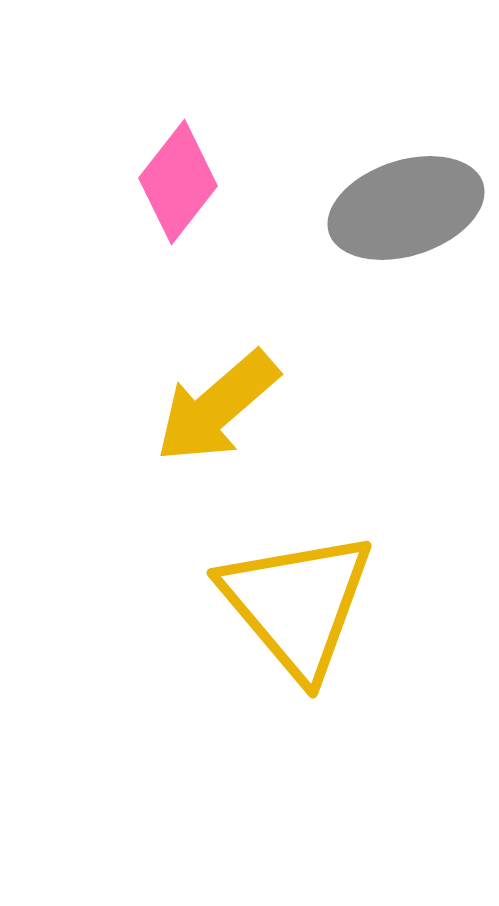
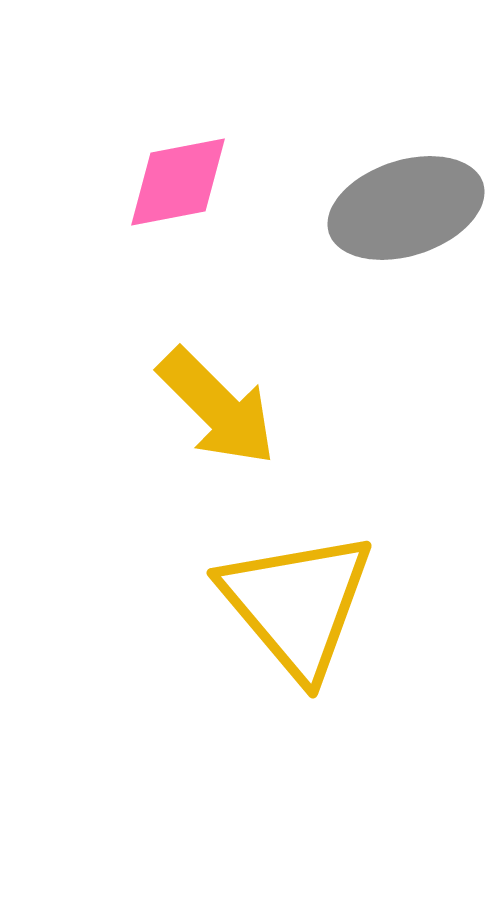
pink diamond: rotated 41 degrees clockwise
yellow arrow: rotated 94 degrees counterclockwise
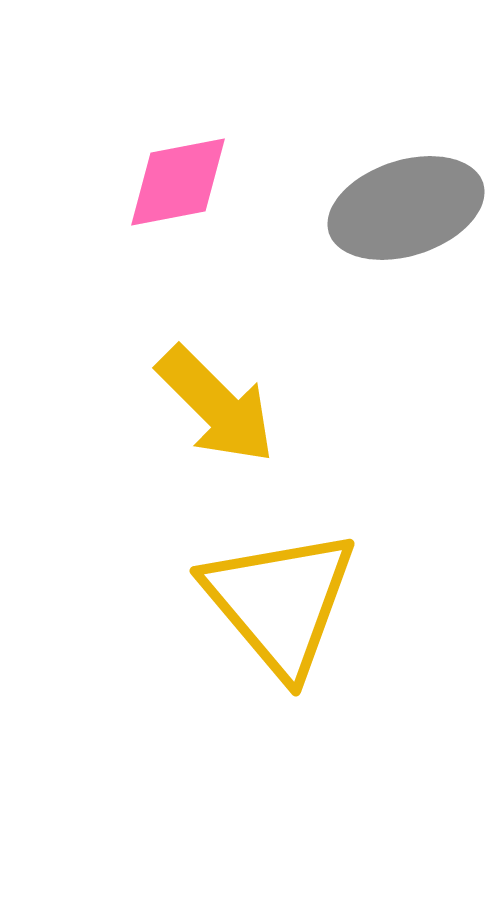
yellow arrow: moved 1 px left, 2 px up
yellow triangle: moved 17 px left, 2 px up
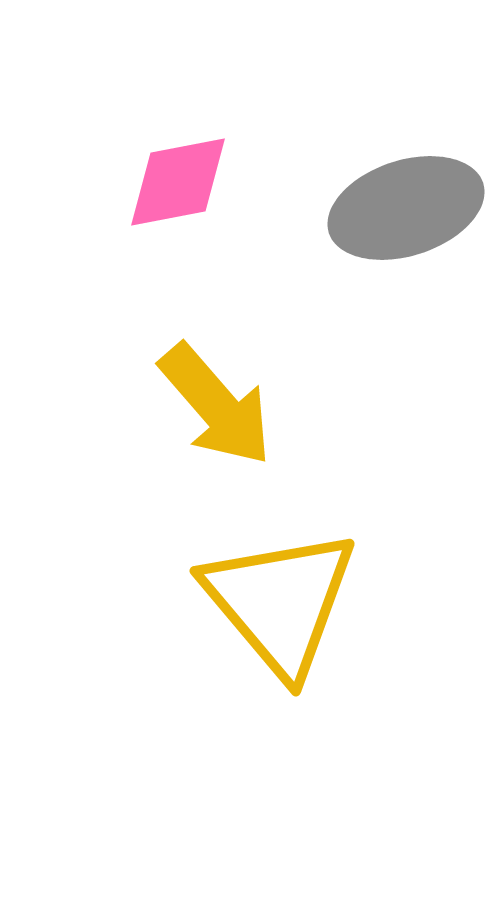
yellow arrow: rotated 4 degrees clockwise
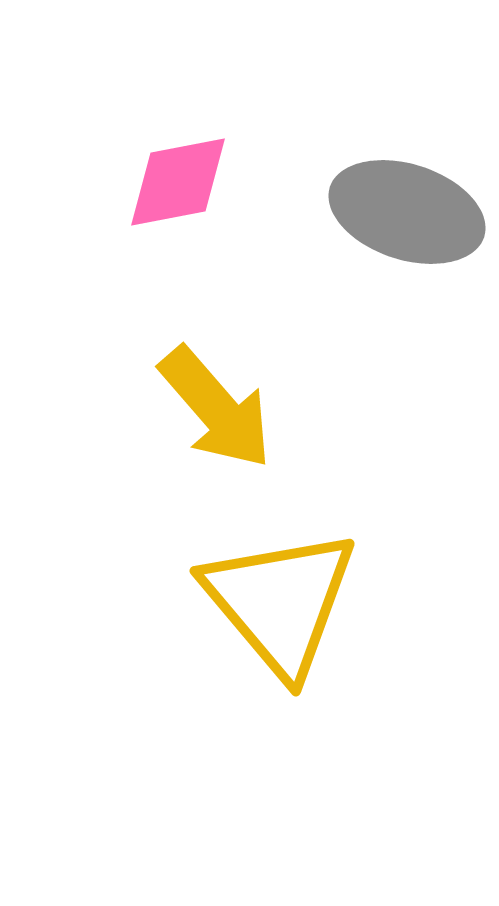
gray ellipse: moved 1 px right, 4 px down; rotated 36 degrees clockwise
yellow arrow: moved 3 px down
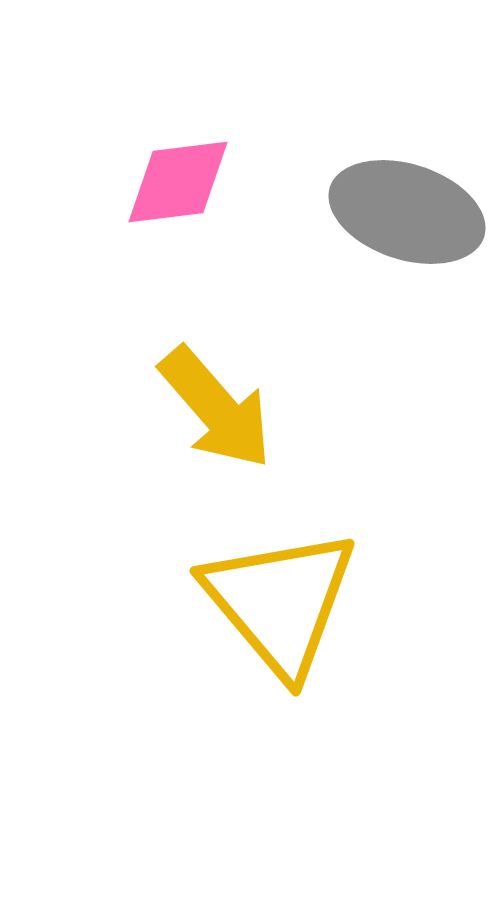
pink diamond: rotated 4 degrees clockwise
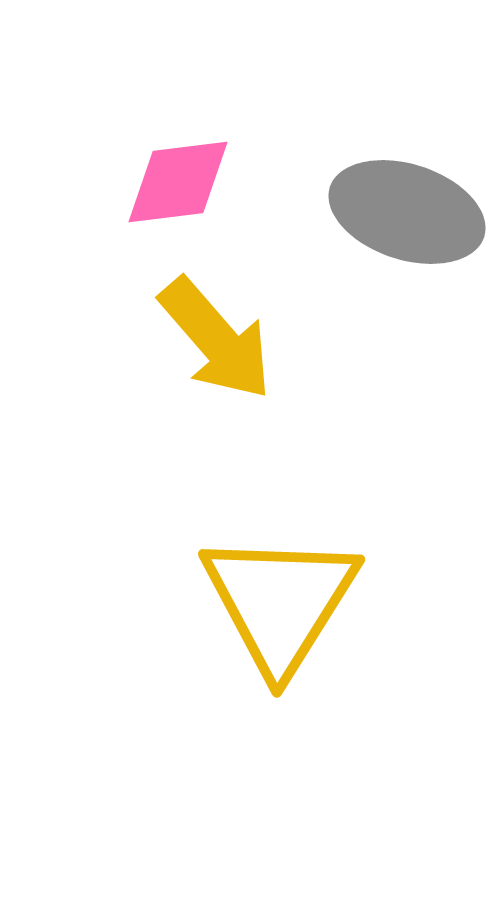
yellow arrow: moved 69 px up
yellow triangle: rotated 12 degrees clockwise
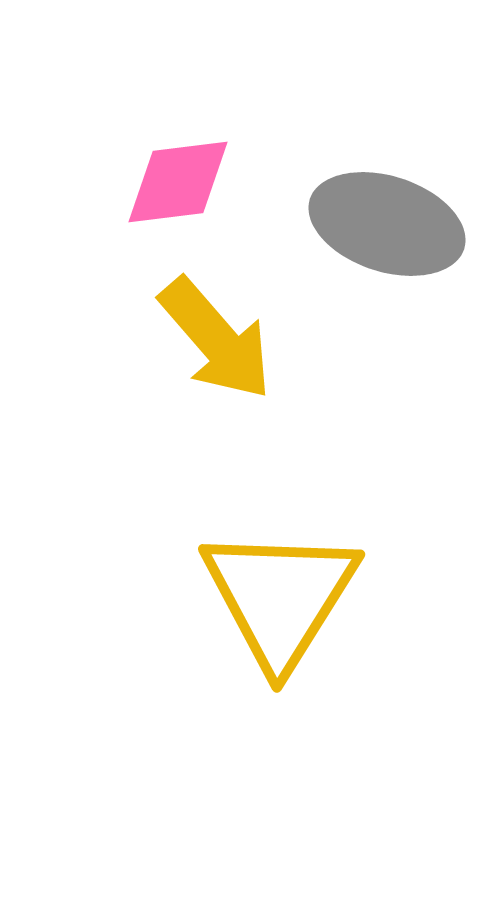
gray ellipse: moved 20 px left, 12 px down
yellow triangle: moved 5 px up
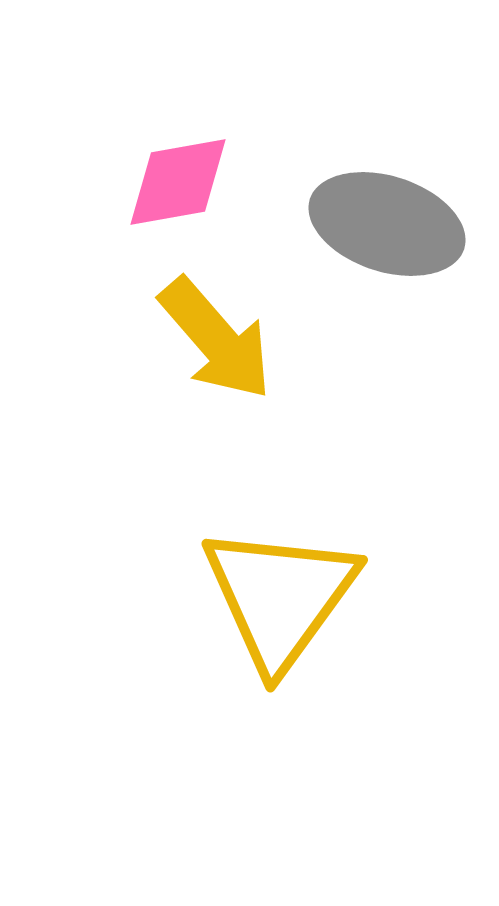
pink diamond: rotated 3 degrees counterclockwise
yellow triangle: rotated 4 degrees clockwise
